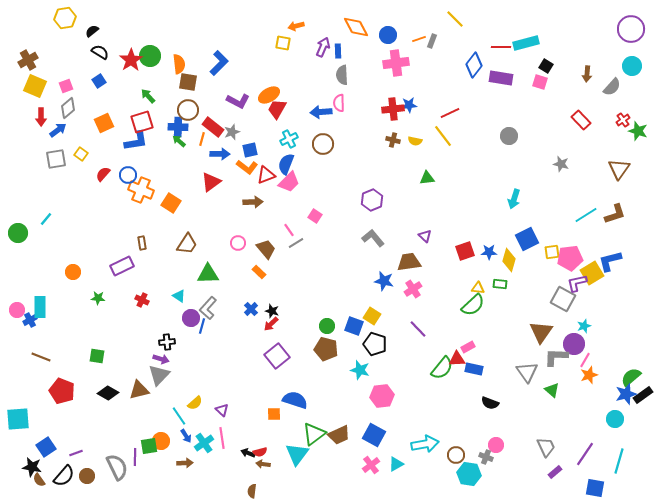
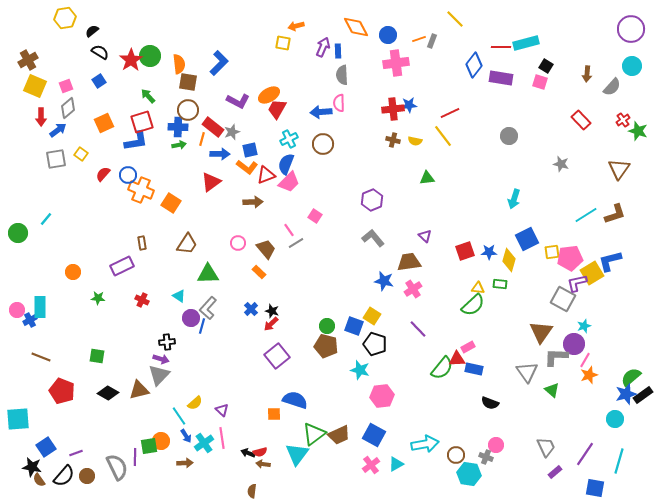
green arrow at (179, 141): moved 4 px down; rotated 128 degrees clockwise
brown pentagon at (326, 349): moved 3 px up
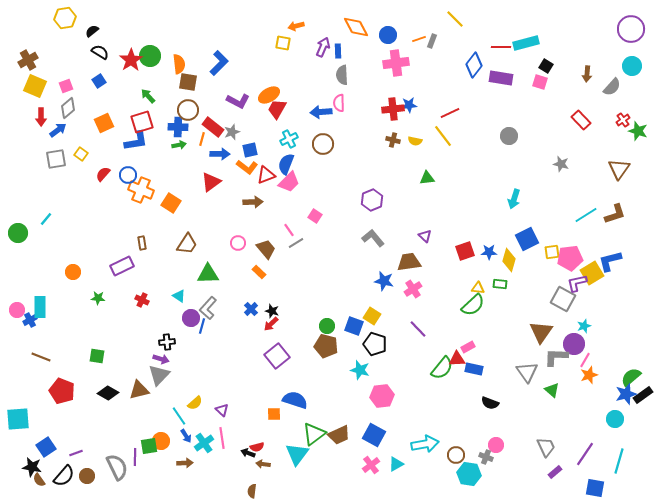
red semicircle at (260, 452): moved 3 px left, 5 px up
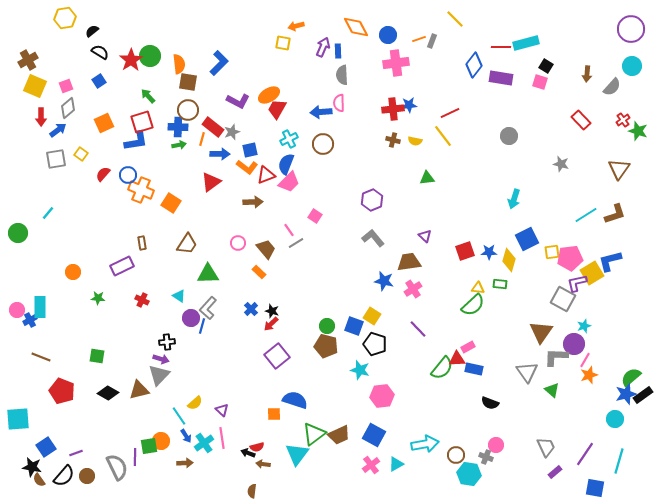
cyan line at (46, 219): moved 2 px right, 6 px up
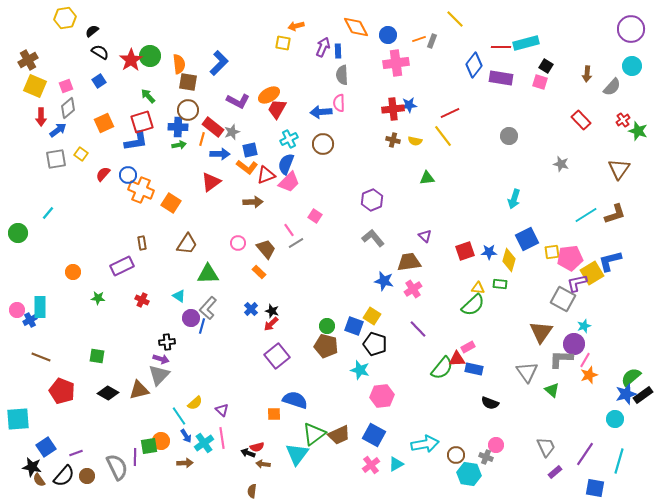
gray L-shape at (556, 357): moved 5 px right, 2 px down
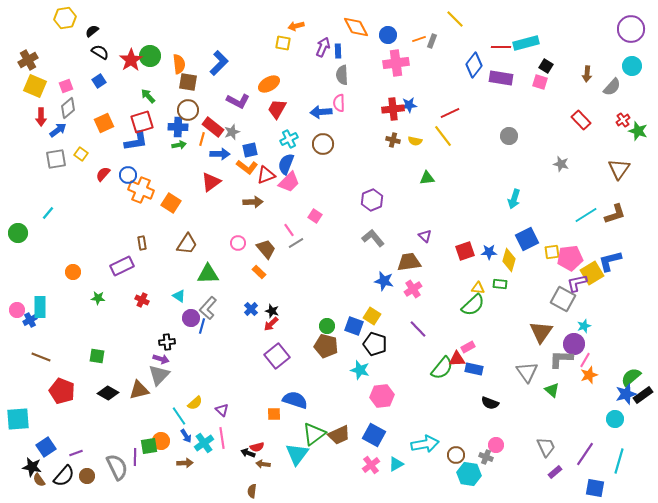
orange ellipse at (269, 95): moved 11 px up
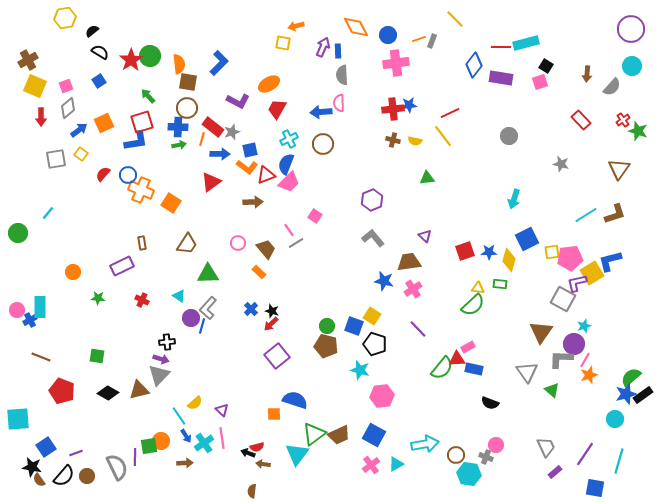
pink square at (540, 82): rotated 35 degrees counterclockwise
brown circle at (188, 110): moved 1 px left, 2 px up
blue arrow at (58, 130): moved 21 px right
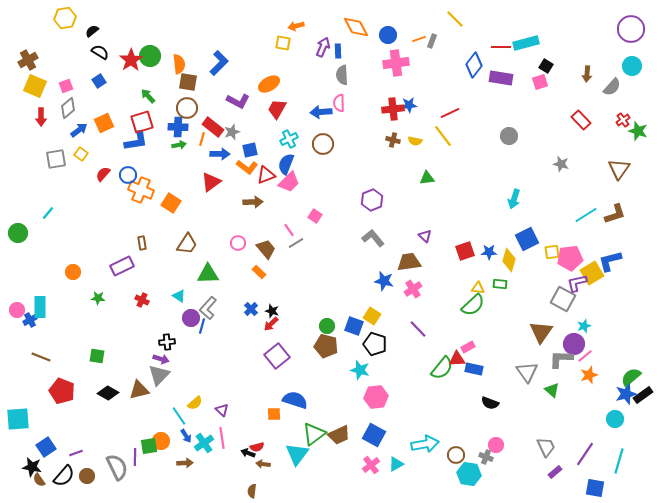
pink line at (585, 360): moved 4 px up; rotated 21 degrees clockwise
pink hexagon at (382, 396): moved 6 px left, 1 px down
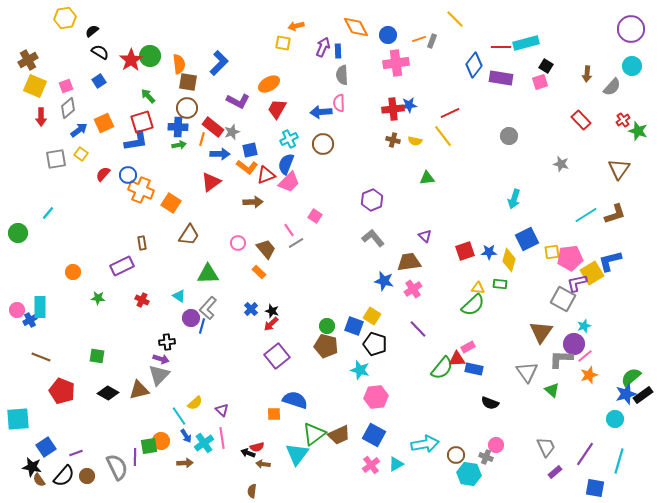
brown trapezoid at (187, 244): moved 2 px right, 9 px up
